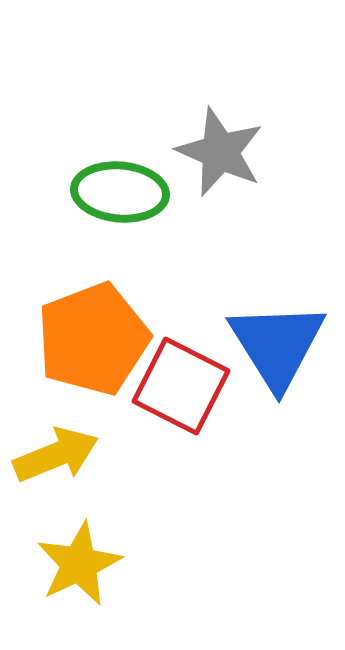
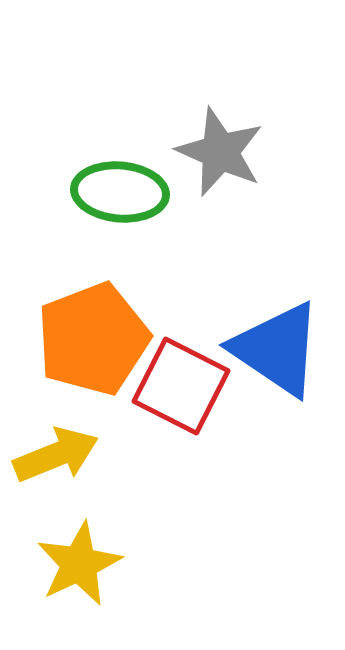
blue triangle: moved 4 px down; rotated 24 degrees counterclockwise
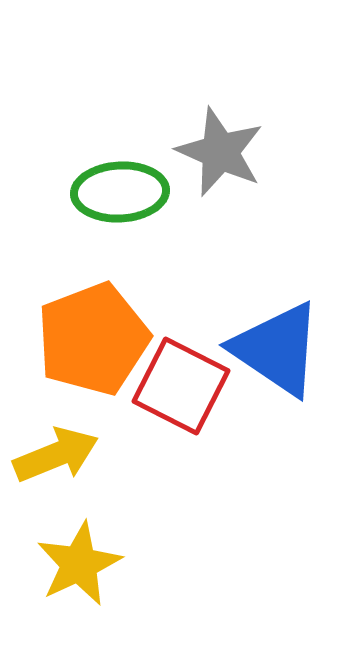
green ellipse: rotated 8 degrees counterclockwise
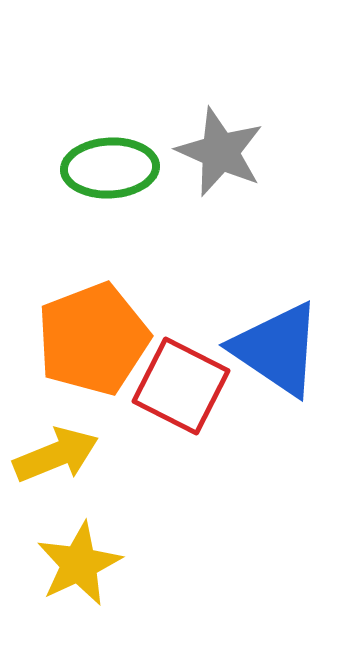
green ellipse: moved 10 px left, 24 px up
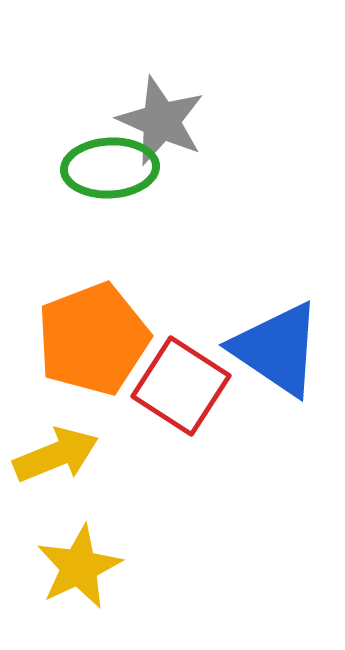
gray star: moved 59 px left, 31 px up
red square: rotated 6 degrees clockwise
yellow star: moved 3 px down
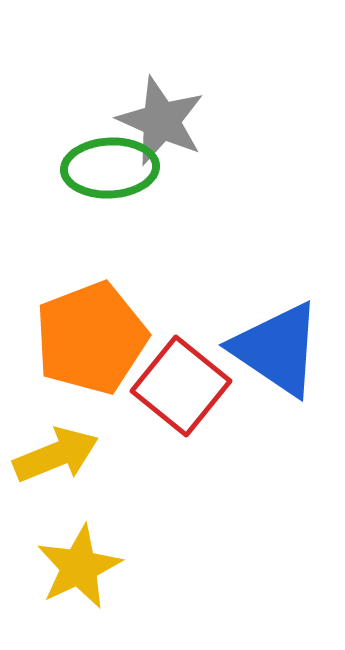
orange pentagon: moved 2 px left, 1 px up
red square: rotated 6 degrees clockwise
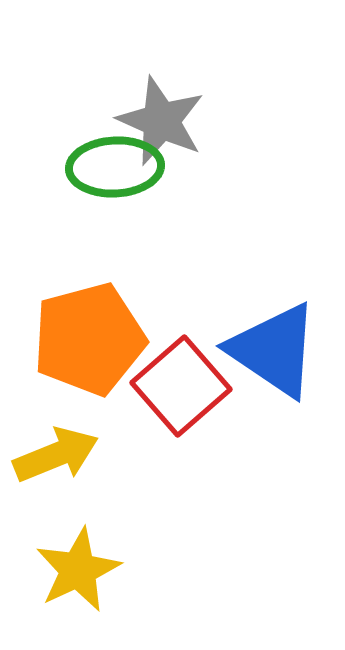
green ellipse: moved 5 px right, 1 px up
orange pentagon: moved 2 px left, 1 px down; rotated 6 degrees clockwise
blue triangle: moved 3 px left, 1 px down
red square: rotated 10 degrees clockwise
yellow star: moved 1 px left, 3 px down
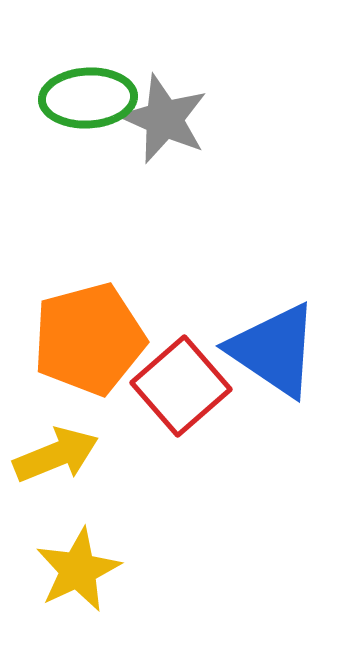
gray star: moved 3 px right, 2 px up
green ellipse: moved 27 px left, 69 px up
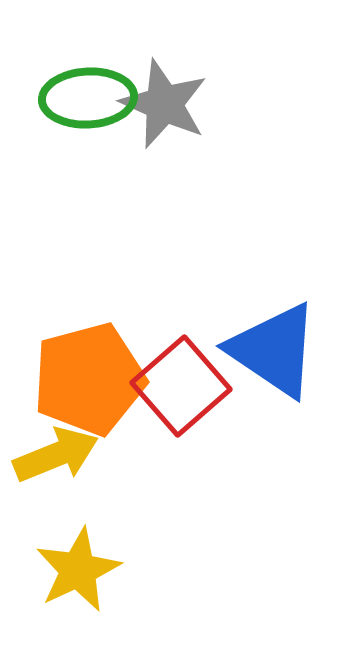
gray star: moved 15 px up
orange pentagon: moved 40 px down
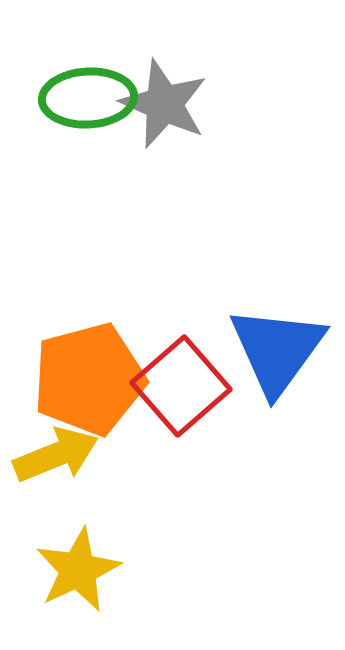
blue triangle: moved 3 px right; rotated 32 degrees clockwise
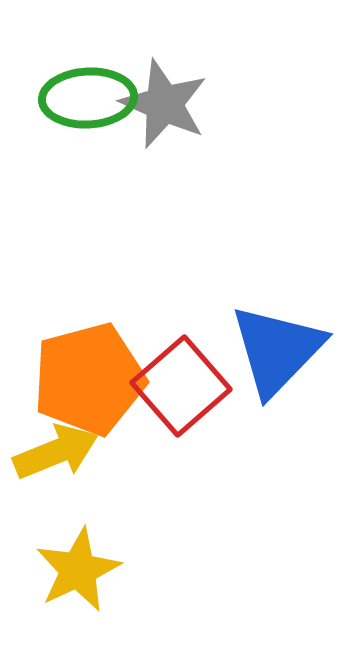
blue triangle: rotated 8 degrees clockwise
yellow arrow: moved 3 px up
